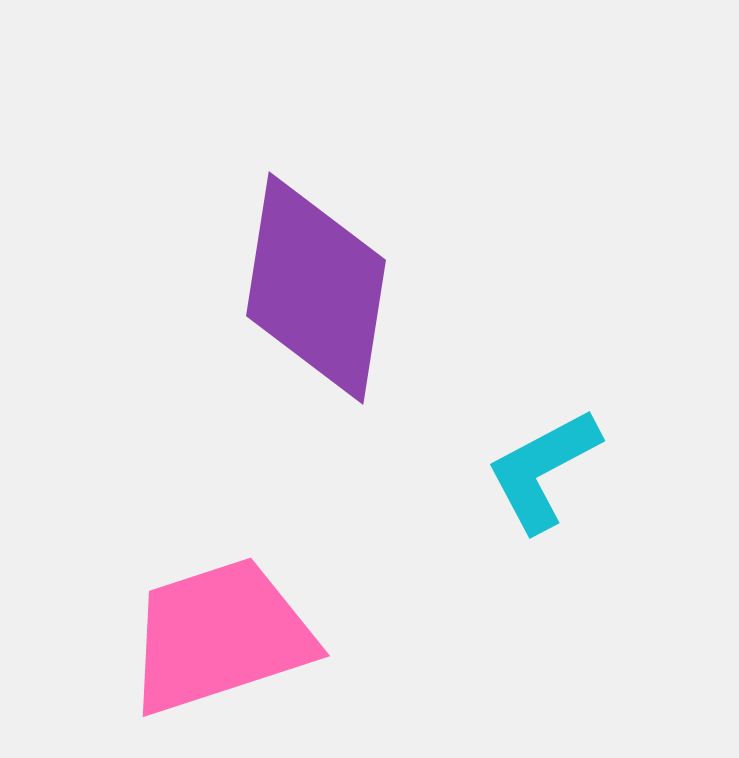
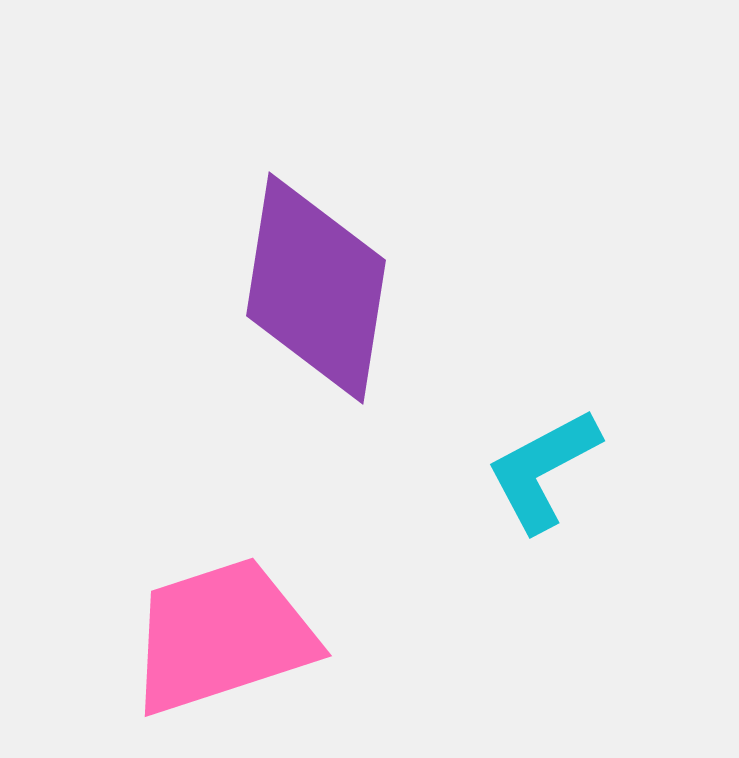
pink trapezoid: moved 2 px right
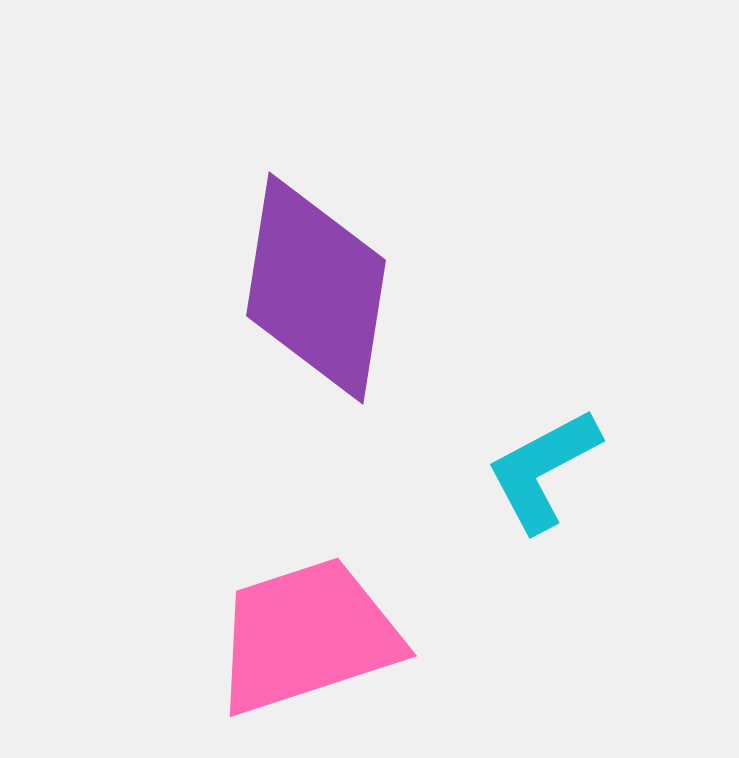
pink trapezoid: moved 85 px right
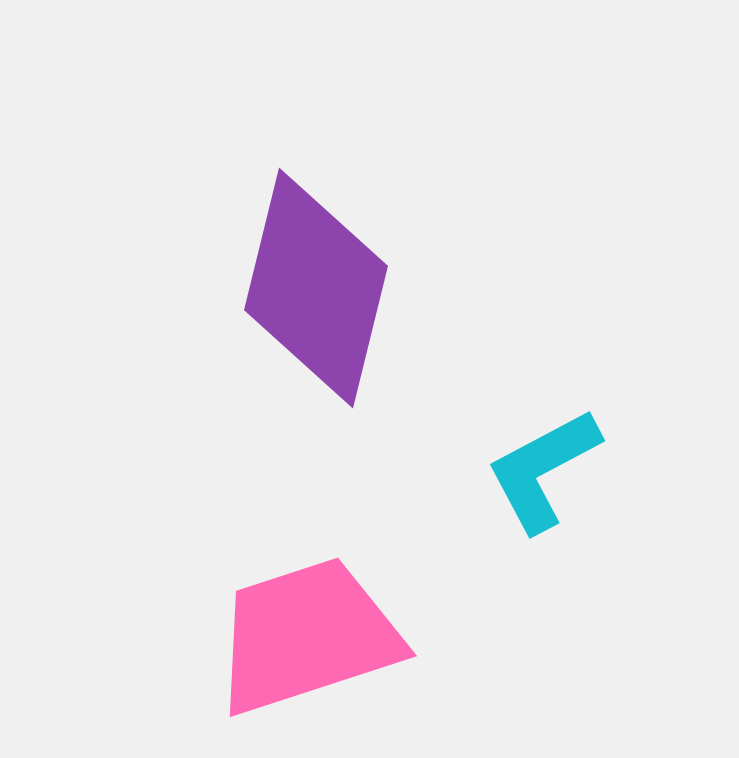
purple diamond: rotated 5 degrees clockwise
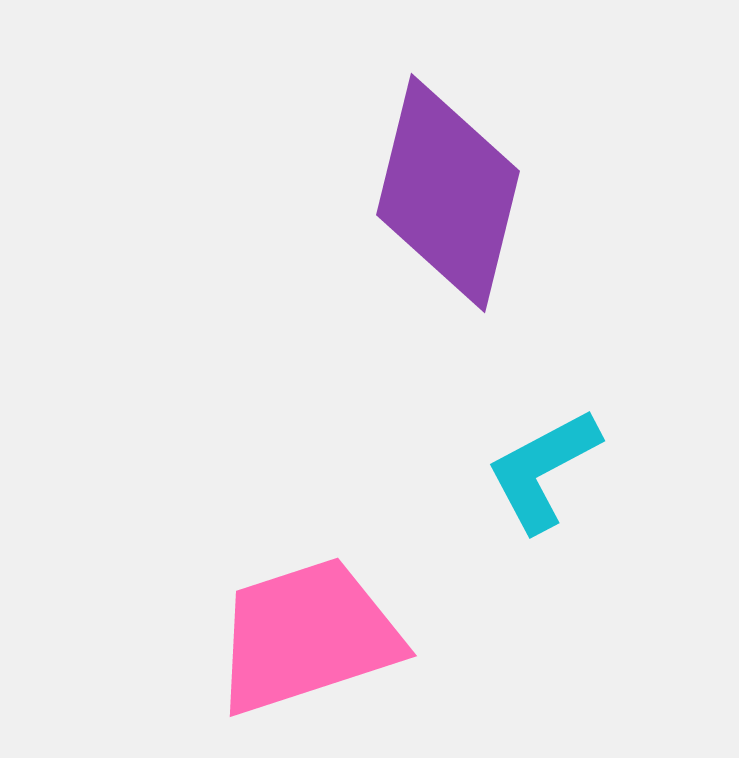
purple diamond: moved 132 px right, 95 px up
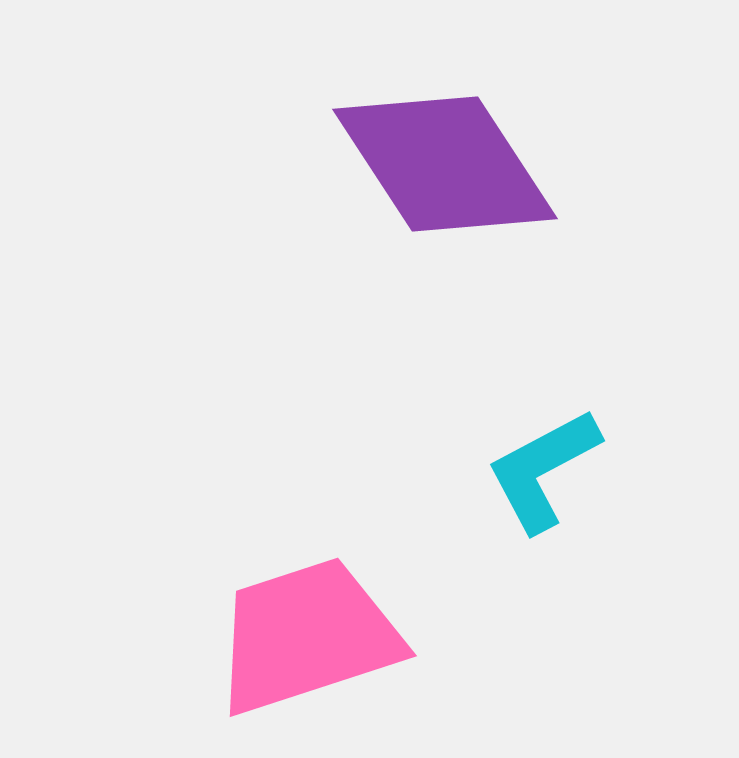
purple diamond: moved 3 px left, 29 px up; rotated 47 degrees counterclockwise
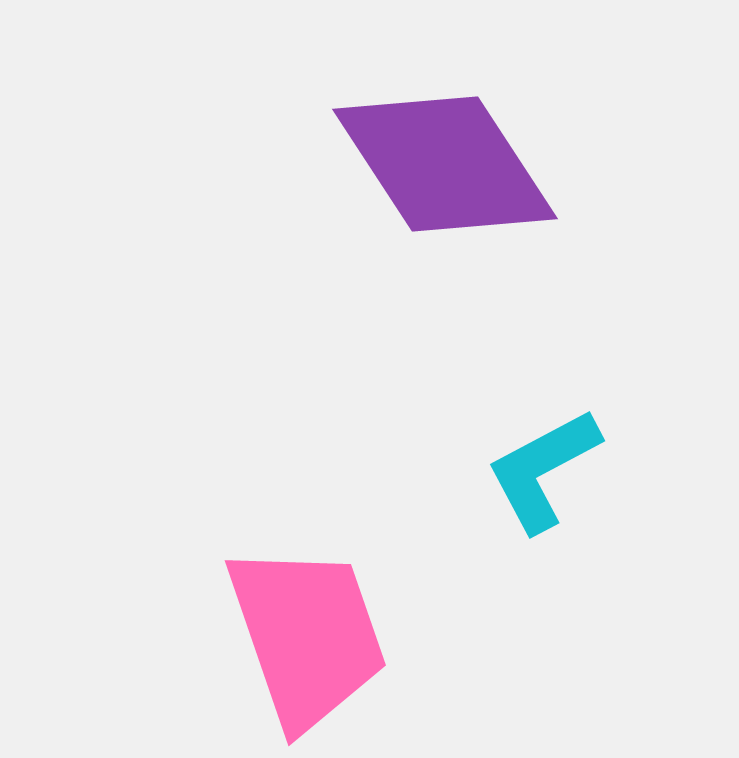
pink trapezoid: rotated 89 degrees clockwise
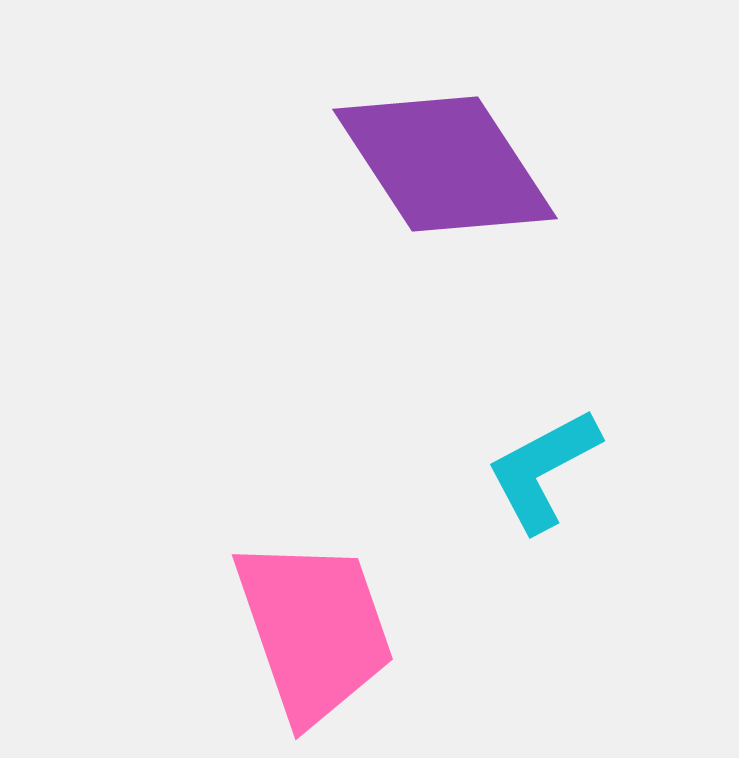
pink trapezoid: moved 7 px right, 6 px up
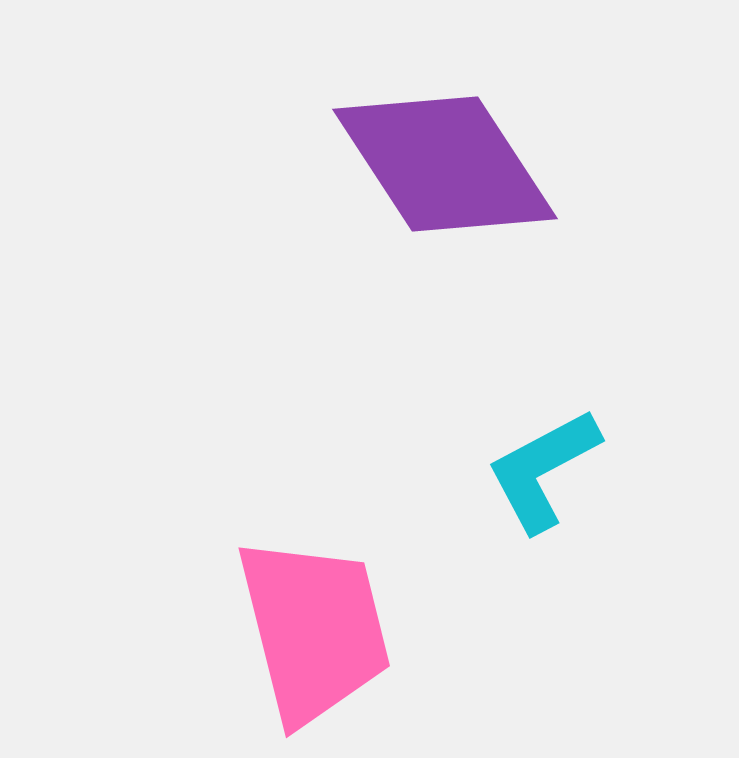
pink trapezoid: rotated 5 degrees clockwise
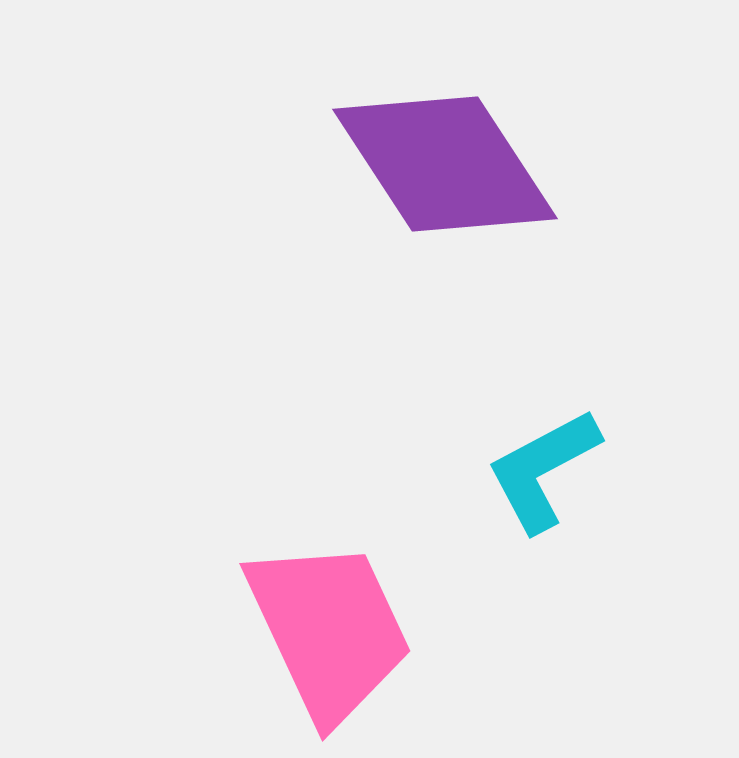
pink trapezoid: moved 15 px right; rotated 11 degrees counterclockwise
